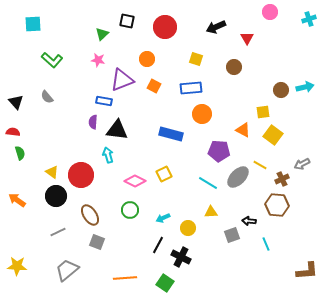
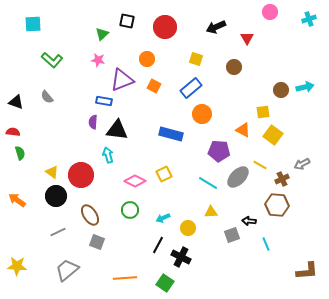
blue rectangle at (191, 88): rotated 35 degrees counterclockwise
black triangle at (16, 102): rotated 28 degrees counterclockwise
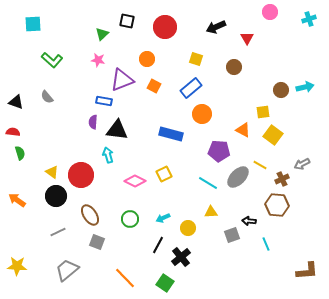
green circle at (130, 210): moved 9 px down
black cross at (181, 257): rotated 24 degrees clockwise
orange line at (125, 278): rotated 50 degrees clockwise
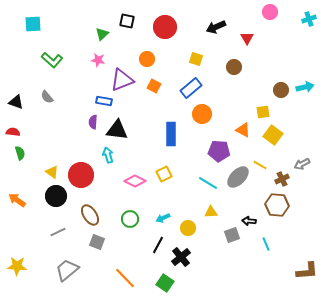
blue rectangle at (171, 134): rotated 75 degrees clockwise
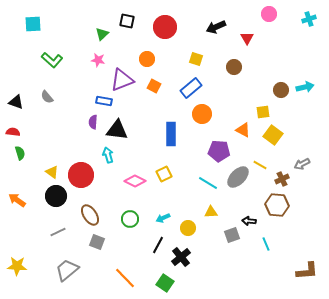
pink circle at (270, 12): moved 1 px left, 2 px down
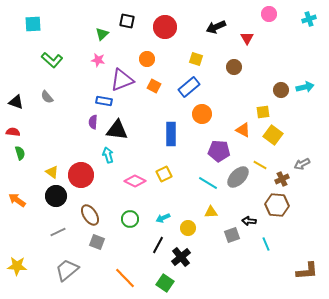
blue rectangle at (191, 88): moved 2 px left, 1 px up
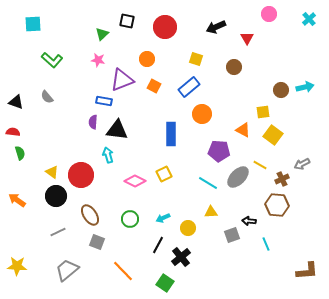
cyan cross at (309, 19): rotated 24 degrees counterclockwise
orange line at (125, 278): moved 2 px left, 7 px up
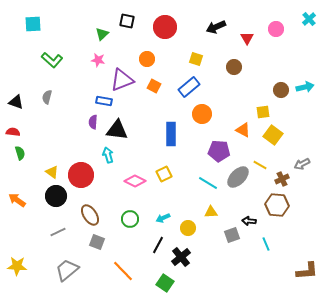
pink circle at (269, 14): moved 7 px right, 15 px down
gray semicircle at (47, 97): rotated 56 degrees clockwise
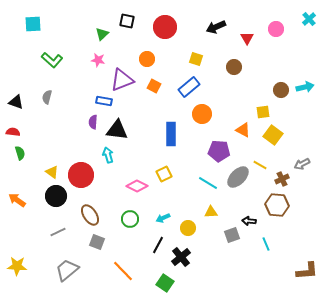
pink diamond at (135, 181): moved 2 px right, 5 px down
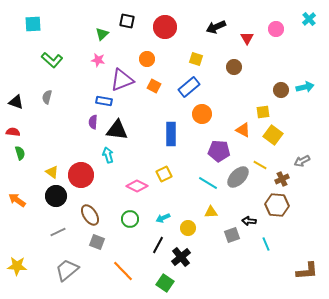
gray arrow at (302, 164): moved 3 px up
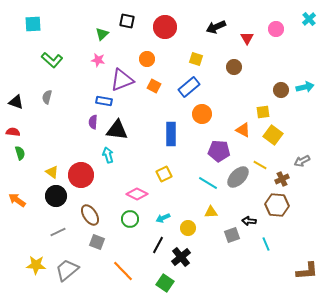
pink diamond at (137, 186): moved 8 px down
yellow star at (17, 266): moved 19 px right, 1 px up
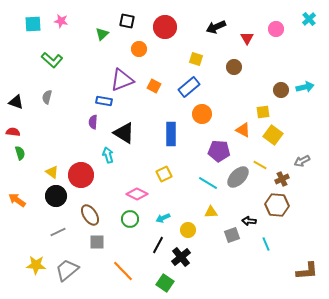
orange circle at (147, 59): moved 8 px left, 10 px up
pink star at (98, 60): moved 37 px left, 39 px up
black triangle at (117, 130): moved 7 px right, 3 px down; rotated 25 degrees clockwise
yellow circle at (188, 228): moved 2 px down
gray square at (97, 242): rotated 21 degrees counterclockwise
